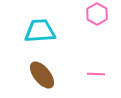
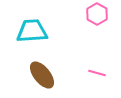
cyan trapezoid: moved 8 px left
pink line: moved 1 px right, 1 px up; rotated 12 degrees clockwise
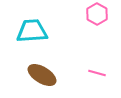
brown ellipse: rotated 20 degrees counterclockwise
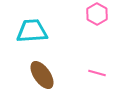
brown ellipse: rotated 24 degrees clockwise
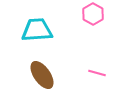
pink hexagon: moved 4 px left
cyan trapezoid: moved 5 px right, 1 px up
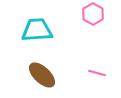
brown ellipse: rotated 12 degrees counterclockwise
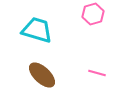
pink hexagon: rotated 15 degrees clockwise
cyan trapezoid: rotated 20 degrees clockwise
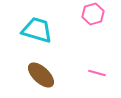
brown ellipse: moved 1 px left
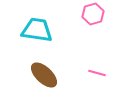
cyan trapezoid: rotated 8 degrees counterclockwise
brown ellipse: moved 3 px right
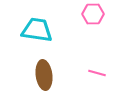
pink hexagon: rotated 15 degrees clockwise
brown ellipse: rotated 40 degrees clockwise
